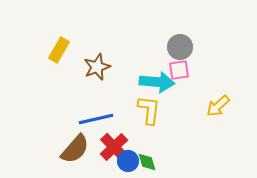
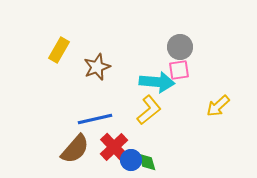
yellow L-shape: rotated 44 degrees clockwise
blue line: moved 1 px left
blue circle: moved 3 px right, 1 px up
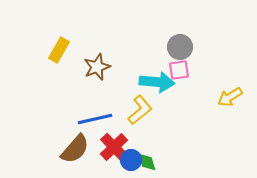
yellow arrow: moved 12 px right, 9 px up; rotated 10 degrees clockwise
yellow L-shape: moved 9 px left
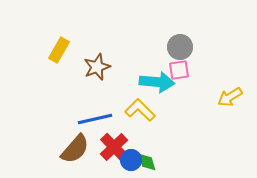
yellow L-shape: rotated 96 degrees counterclockwise
